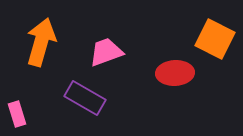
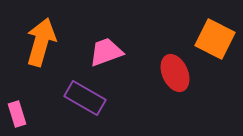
red ellipse: rotated 69 degrees clockwise
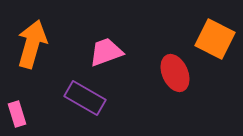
orange arrow: moved 9 px left, 2 px down
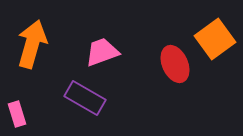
orange square: rotated 27 degrees clockwise
pink trapezoid: moved 4 px left
red ellipse: moved 9 px up
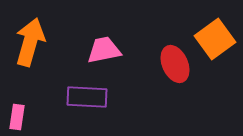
orange arrow: moved 2 px left, 2 px up
pink trapezoid: moved 2 px right, 2 px up; rotated 9 degrees clockwise
purple rectangle: moved 2 px right, 1 px up; rotated 27 degrees counterclockwise
pink rectangle: moved 3 px down; rotated 25 degrees clockwise
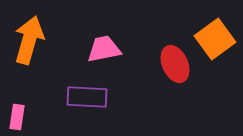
orange arrow: moved 1 px left, 2 px up
pink trapezoid: moved 1 px up
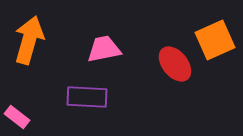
orange square: moved 1 px down; rotated 12 degrees clockwise
red ellipse: rotated 15 degrees counterclockwise
pink rectangle: rotated 60 degrees counterclockwise
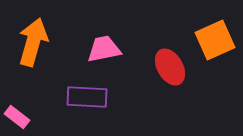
orange arrow: moved 4 px right, 2 px down
red ellipse: moved 5 px left, 3 px down; rotated 9 degrees clockwise
